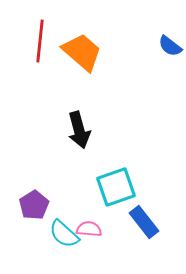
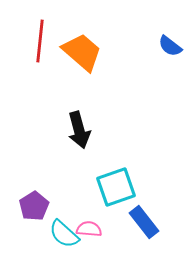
purple pentagon: moved 1 px down
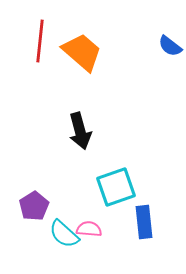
black arrow: moved 1 px right, 1 px down
blue rectangle: rotated 32 degrees clockwise
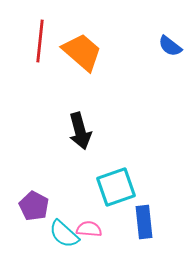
purple pentagon: rotated 12 degrees counterclockwise
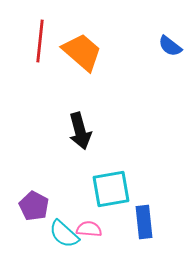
cyan square: moved 5 px left, 2 px down; rotated 9 degrees clockwise
